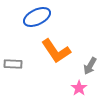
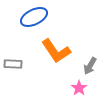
blue ellipse: moved 3 px left
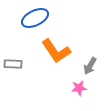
blue ellipse: moved 1 px right, 1 px down
pink star: rotated 28 degrees clockwise
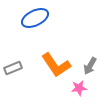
orange L-shape: moved 14 px down
gray rectangle: moved 4 px down; rotated 24 degrees counterclockwise
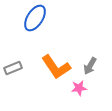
blue ellipse: rotated 32 degrees counterclockwise
orange L-shape: moved 2 px down
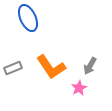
blue ellipse: moved 7 px left; rotated 56 degrees counterclockwise
orange L-shape: moved 5 px left
pink star: rotated 21 degrees counterclockwise
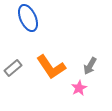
gray rectangle: rotated 18 degrees counterclockwise
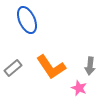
blue ellipse: moved 1 px left, 2 px down
gray arrow: rotated 24 degrees counterclockwise
pink star: rotated 21 degrees counterclockwise
